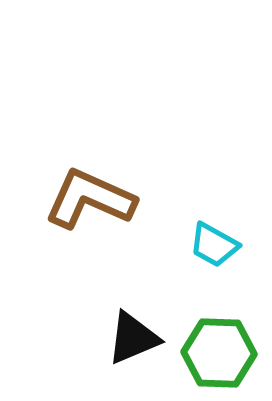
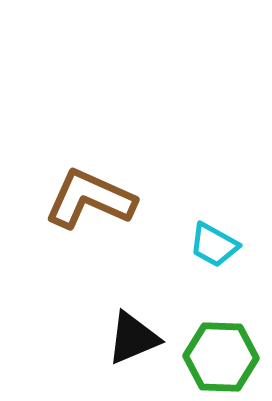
green hexagon: moved 2 px right, 4 px down
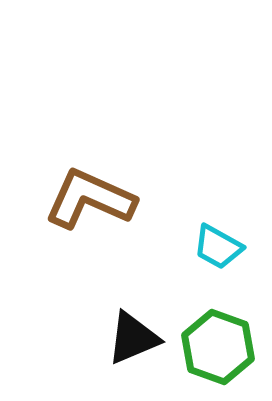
cyan trapezoid: moved 4 px right, 2 px down
green hexagon: moved 3 px left, 10 px up; rotated 18 degrees clockwise
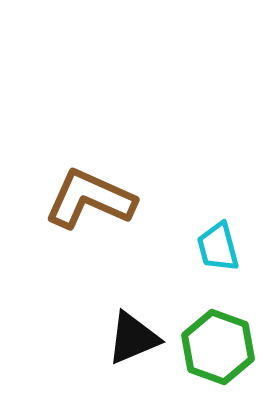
cyan trapezoid: rotated 46 degrees clockwise
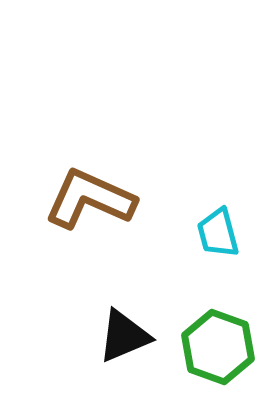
cyan trapezoid: moved 14 px up
black triangle: moved 9 px left, 2 px up
